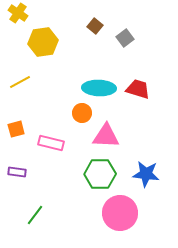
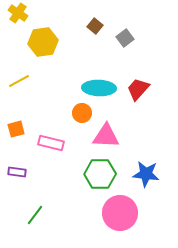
yellow line: moved 1 px left, 1 px up
red trapezoid: rotated 65 degrees counterclockwise
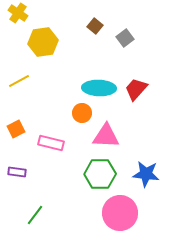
red trapezoid: moved 2 px left
orange square: rotated 12 degrees counterclockwise
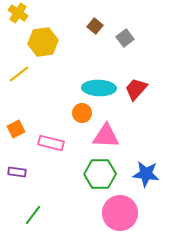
yellow line: moved 7 px up; rotated 10 degrees counterclockwise
green line: moved 2 px left
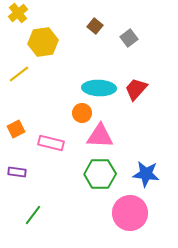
yellow cross: rotated 18 degrees clockwise
gray square: moved 4 px right
pink triangle: moved 6 px left
pink circle: moved 10 px right
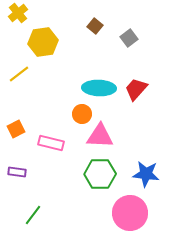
orange circle: moved 1 px down
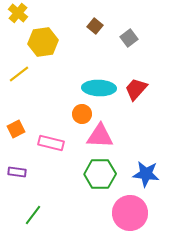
yellow cross: rotated 12 degrees counterclockwise
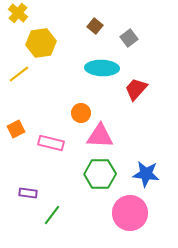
yellow hexagon: moved 2 px left, 1 px down
cyan ellipse: moved 3 px right, 20 px up
orange circle: moved 1 px left, 1 px up
purple rectangle: moved 11 px right, 21 px down
green line: moved 19 px right
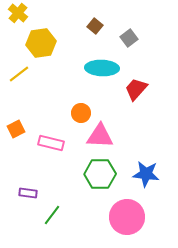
pink circle: moved 3 px left, 4 px down
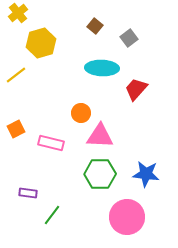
yellow cross: rotated 12 degrees clockwise
yellow hexagon: rotated 8 degrees counterclockwise
yellow line: moved 3 px left, 1 px down
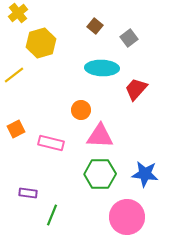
yellow line: moved 2 px left
orange circle: moved 3 px up
blue star: moved 1 px left
green line: rotated 15 degrees counterclockwise
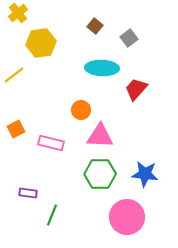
yellow hexagon: rotated 8 degrees clockwise
